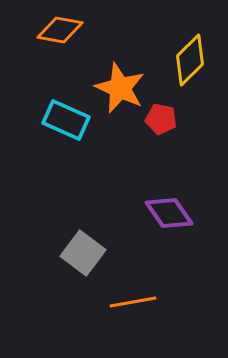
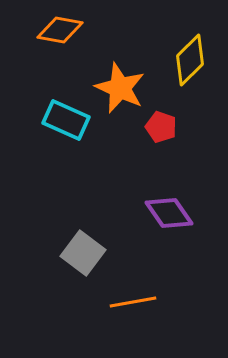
red pentagon: moved 8 px down; rotated 8 degrees clockwise
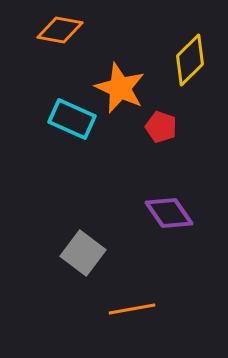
cyan rectangle: moved 6 px right, 1 px up
orange line: moved 1 px left, 7 px down
